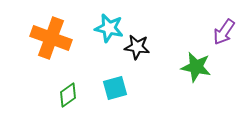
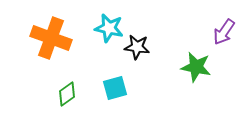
green diamond: moved 1 px left, 1 px up
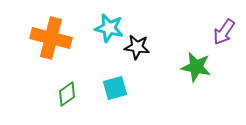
orange cross: rotated 6 degrees counterclockwise
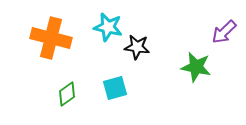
cyan star: moved 1 px left, 1 px up
purple arrow: rotated 12 degrees clockwise
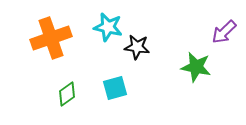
orange cross: rotated 33 degrees counterclockwise
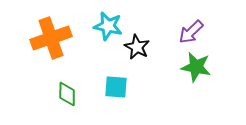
cyan star: moved 1 px up
purple arrow: moved 33 px left
black star: rotated 20 degrees clockwise
cyan square: moved 1 px right, 1 px up; rotated 20 degrees clockwise
green diamond: rotated 55 degrees counterclockwise
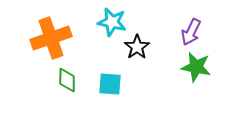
cyan star: moved 4 px right, 4 px up
purple arrow: rotated 20 degrees counterclockwise
black star: rotated 10 degrees clockwise
cyan square: moved 6 px left, 3 px up
green diamond: moved 14 px up
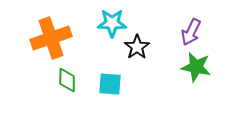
cyan star: moved 1 px down; rotated 12 degrees counterclockwise
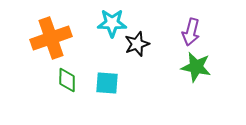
purple arrow: rotated 12 degrees counterclockwise
black star: moved 3 px up; rotated 15 degrees clockwise
cyan square: moved 3 px left, 1 px up
